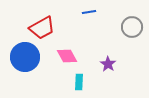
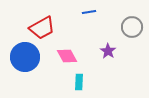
purple star: moved 13 px up
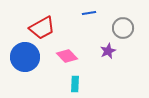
blue line: moved 1 px down
gray circle: moved 9 px left, 1 px down
purple star: rotated 14 degrees clockwise
pink diamond: rotated 15 degrees counterclockwise
cyan rectangle: moved 4 px left, 2 px down
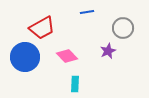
blue line: moved 2 px left, 1 px up
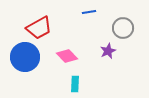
blue line: moved 2 px right
red trapezoid: moved 3 px left
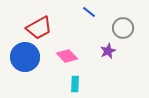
blue line: rotated 48 degrees clockwise
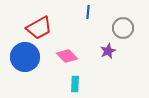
blue line: moved 1 px left; rotated 56 degrees clockwise
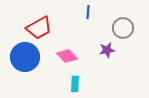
purple star: moved 1 px left, 1 px up; rotated 14 degrees clockwise
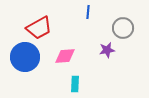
pink diamond: moved 2 px left; rotated 50 degrees counterclockwise
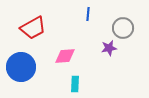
blue line: moved 2 px down
red trapezoid: moved 6 px left
purple star: moved 2 px right, 2 px up
blue circle: moved 4 px left, 10 px down
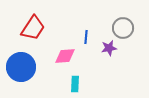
blue line: moved 2 px left, 23 px down
red trapezoid: rotated 28 degrees counterclockwise
